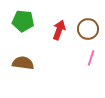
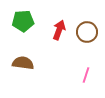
green pentagon: rotated 10 degrees counterclockwise
brown circle: moved 1 px left, 3 px down
pink line: moved 5 px left, 17 px down
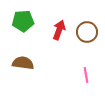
pink line: rotated 28 degrees counterclockwise
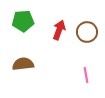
brown semicircle: moved 1 px down; rotated 15 degrees counterclockwise
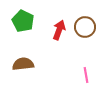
green pentagon: rotated 30 degrees clockwise
brown circle: moved 2 px left, 5 px up
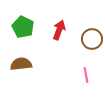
green pentagon: moved 6 px down
brown circle: moved 7 px right, 12 px down
brown semicircle: moved 2 px left
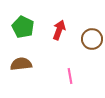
pink line: moved 16 px left, 1 px down
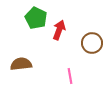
green pentagon: moved 13 px right, 9 px up
brown circle: moved 4 px down
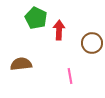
red arrow: rotated 18 degrees counterclockwise
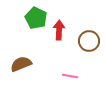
brown circle: moved 3 px left, 2 px up
brown semicircle: rotated 15 degrees counterclockwise
pink line: rotated 70 degrees counterclockwise
